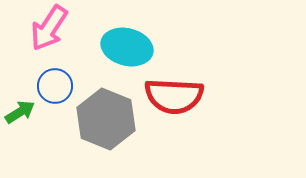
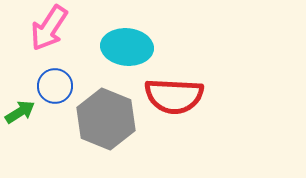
cyan ellipse: rotated 9 degrees counterclockwise
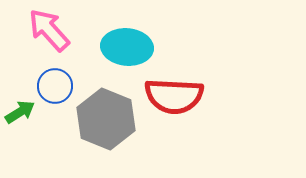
pink arrow: moved 2 px down; rotated 105 degrees clockwise
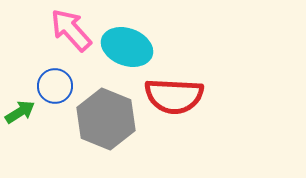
pink arrow: moved 22 px right
cyan ellipse: rotated 15 degrees clockwise
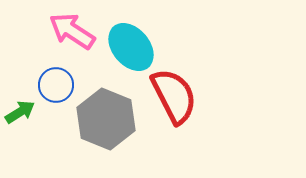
pink arrow: moved 1 px right, 1 px down; rotated 15 degrees counterclockwise
cyan ellipse: moved 4 px right; rotated 30 degrees clockwise
blue circle: moved 1 px right, 1 px up
red semicircle: rotated 120 degrees counterclockwise
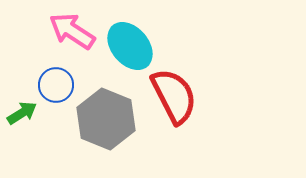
cyan ellipse: moved 1 px left, 1 px up
green arrow: moved 2 px right, 1 px down
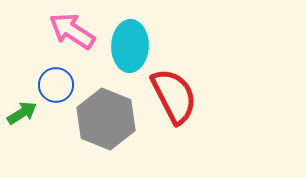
cyan ellipse: rotated 42 degrees clockwise
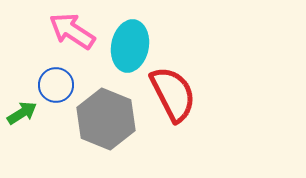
cyan ellipse: rotated 9 degrees clockwise
red semicircle: moved 1 px left, 2 px up
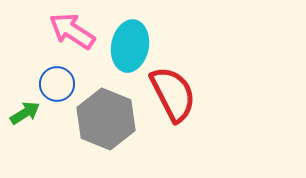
blue circle: moved 1 px right, 1 px up
green arrow: moved 3 px right
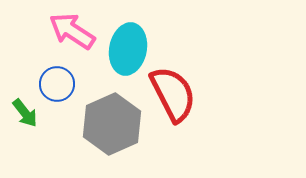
cyan ellipse: moved 2 px left, 3 px down
green arrow: rotated 84 degrees clockwise
gray hexagon: moved 6 px right, 5 px down; rotated 14 degrees clockwise
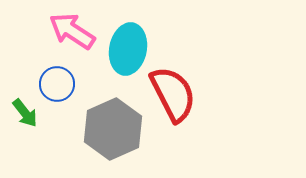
gray hexagon: moved 1 px right, 5 px down
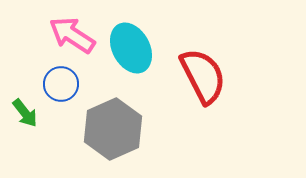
pink arrow: moved 4 px down
cyan ellipse: moved 3 px right, 1 px up; rotated 39 degrees counterclockwise
blue circle: moved 4 px right
red semicircle: moved 30 px right, 18 px up
